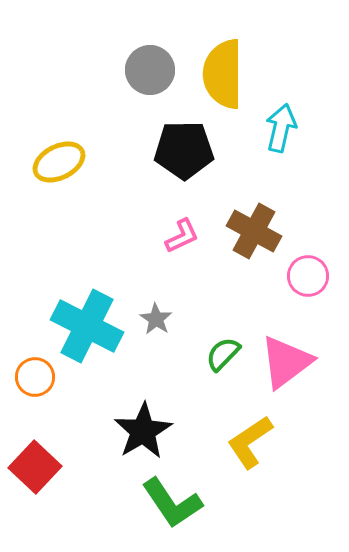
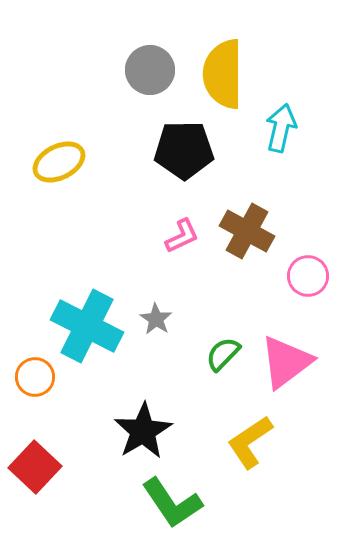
brown cross: moved 7 px left
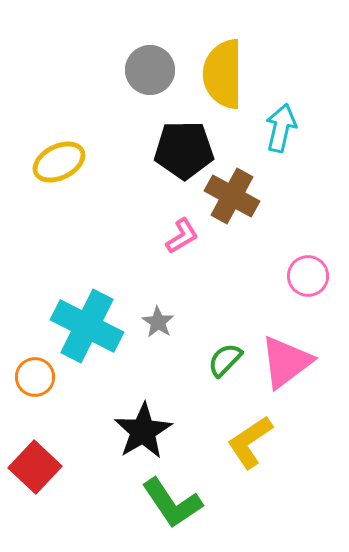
brown cross: moved 15 px left, 35 px up
pink L-shape: rotated 6 degrees counterclockwise
gray star: moved 2 px right, 3 px down
green semicircle: moved 2 px right, 6 px down
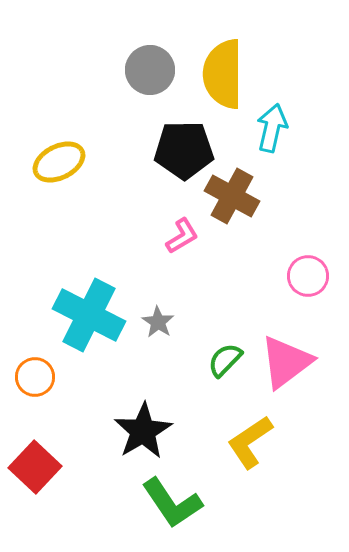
cyan arrow: moved 9 px left
cyan cross: moved 2 px right, 11 px up
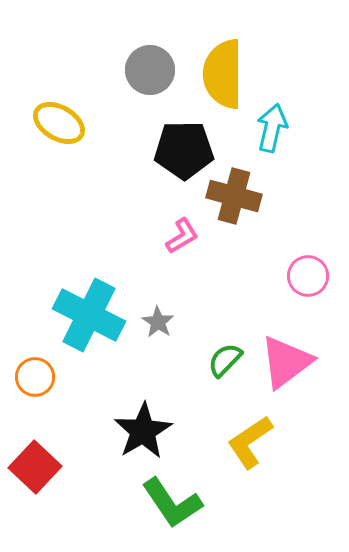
yellow ellipse: moved 39 px up; rotated 57 degrees clockwise
brown cross: moved 2 px right; rotated 14 degrees counterclockwise
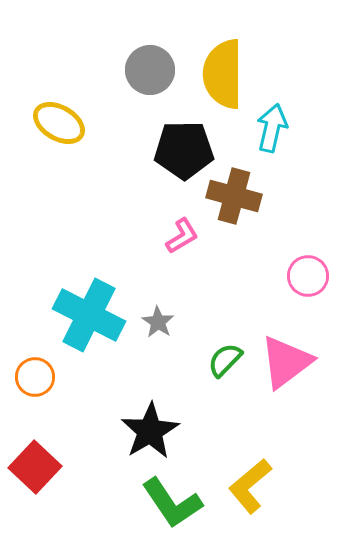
black star: moved 7 px right
yellow L-shape: moved 44 px down; rotated 6 degrees counterclockwise
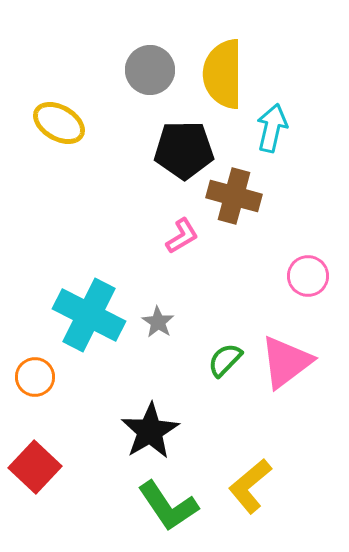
green L-shape: moved 4 px left, 3 px down
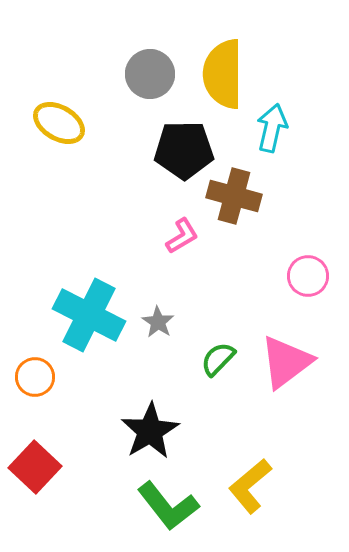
gray circle: moved 4 px down
green semicircle: moved 7 px left, 1 px up
green L-shape: rotated 4 degrees counterclockwise
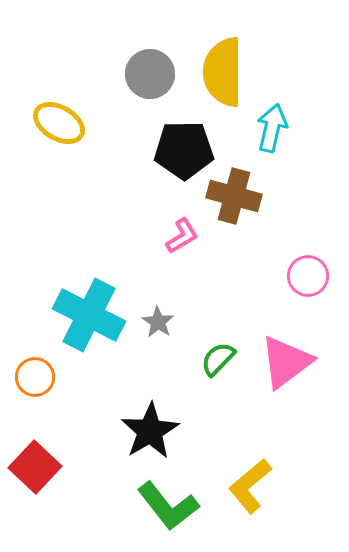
yellow semicircle: moved 2 px up
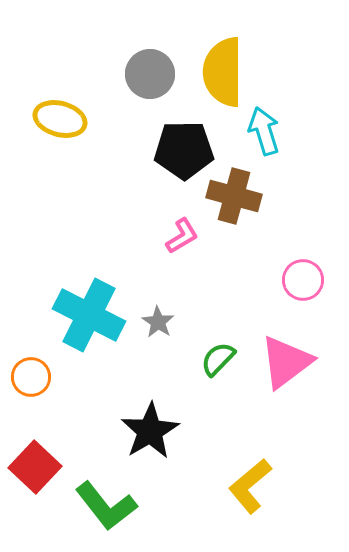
yellow ellipse: moved 1 px right, 4 px up; rotated 15 degrees counterclockwise
cyan arrow: moved 8 px left, 3 px down; rotated 30 degrees counterclockwise
pink circle: moved 5 px left, 4 px down
orange circle: moved 4 px left
green L-shape: moved 62 px left
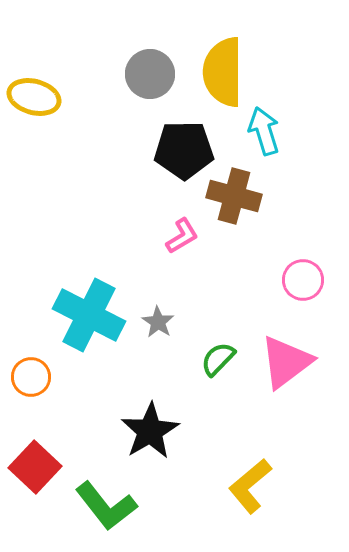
yellow ellipse: moved 26 px left, 22 px up
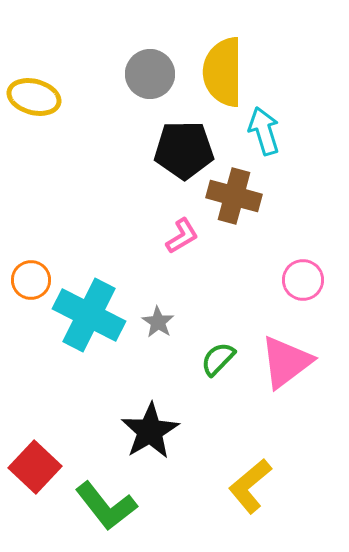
orange circle: moved 97 px up
